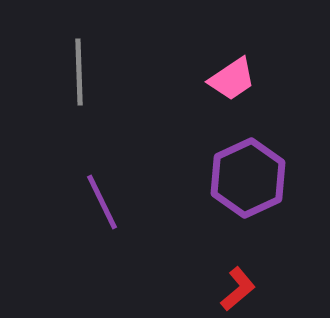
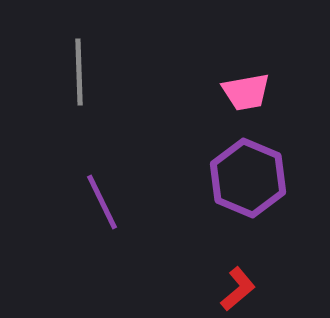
pink trapezoid: moved 14 px right, 13 px down; rotated 24 degrees clockwise
purple hexagon: rotated 12 degrees counterclockwise
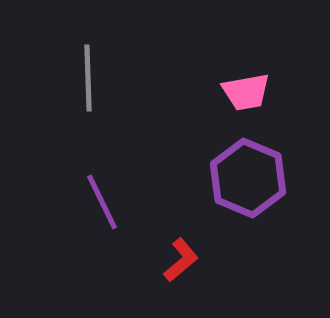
gray line: moved 9 px right, 6 px down
red L-shape: moved 57 px left, 29 px up
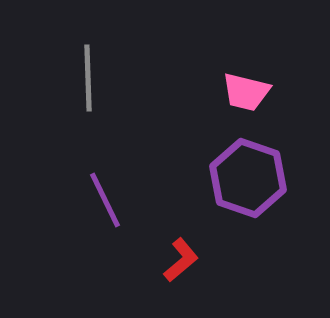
pink trapezoid: rotated 24 degrees clockwise
purple hexagon: rotated 4 degrees counterclockwise
purple line: moved 3 px right, 2 px up
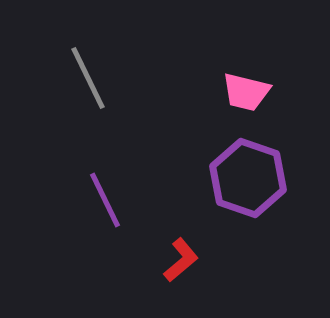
gray line: rotated 24 degrees counterclockwise
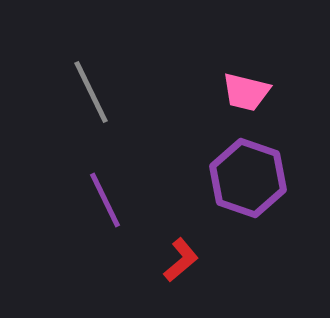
gray line: moved 3 px right, 14 px down
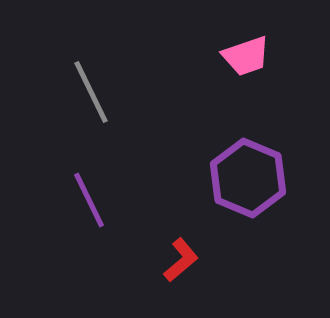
pink trapezoid: moved 36 px up; rotated 33 degrees counterclockwise
purple hexagon: rotated 4 degrees clockwise
purple line: moved 16 px left
